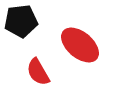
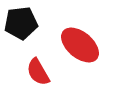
black pentagon: moved 2 px down
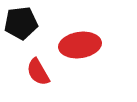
red ellipse: rotated 48 degrees counterclockwise
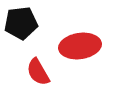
red ellipse: moved 1 px down
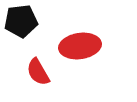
black pentagon: moved 2 px up
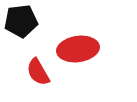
red ellipse: moved 2 px left, 3 px down
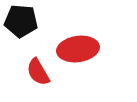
black pentagon: rotated 12 degrees clockwise
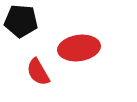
red ellipse: moved 1 px right, 1 px up
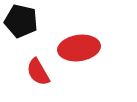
black pentagon: rotated 8 degrees clockwise
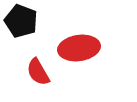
black pentagon: rotated 8 degrees clockwise
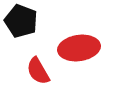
red semicircle: moved 1 px up
